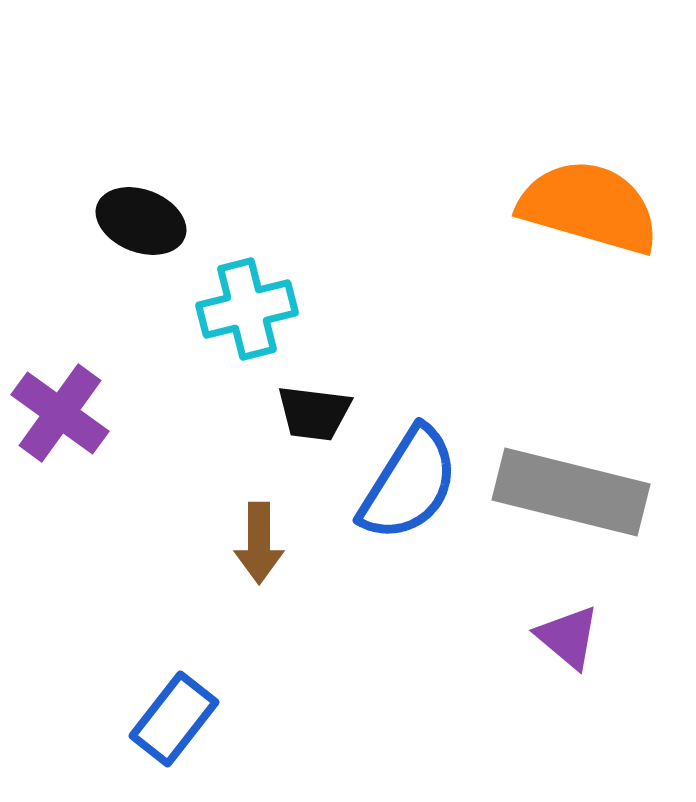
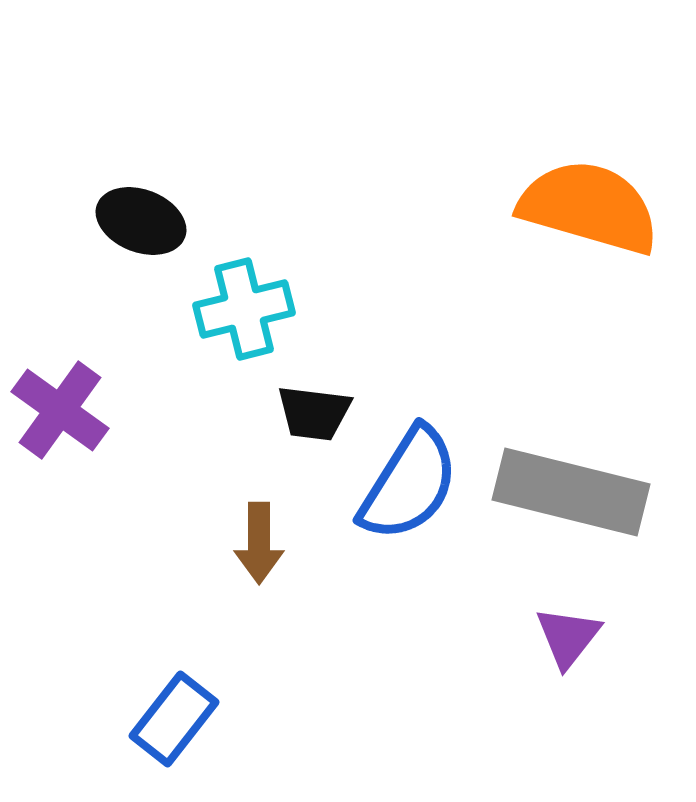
cyan cross: moved 3 px left
purple cross: moved 3 px up
purple triangle: rotated 28 degrees clockwise
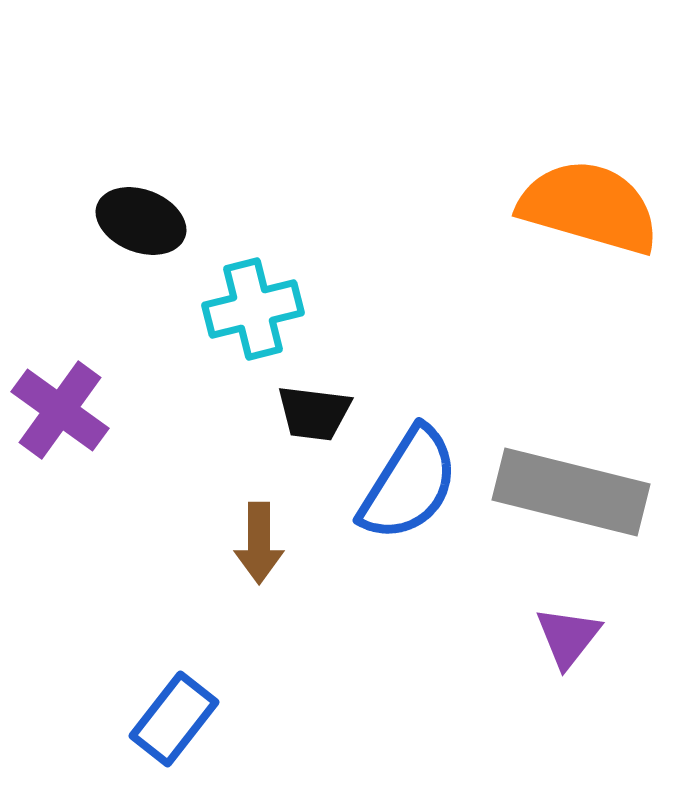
cyan cross: moved 9 px right
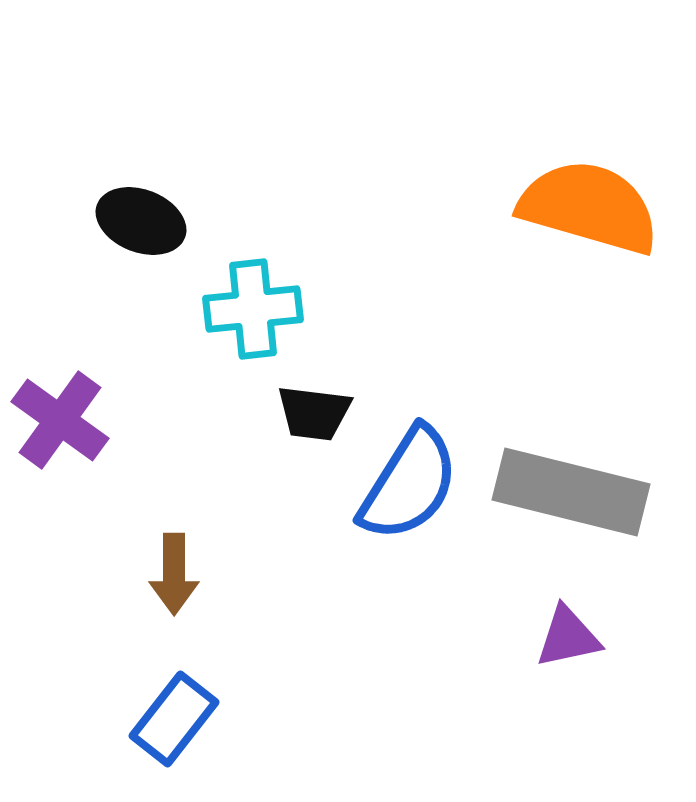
cyan cross: rotated 8 degrees clockwise
purple cross: moved 10 px down
brown arrow: moved 85 px left, 31 px down
purple triangle: rotated 40 degrees clockwise
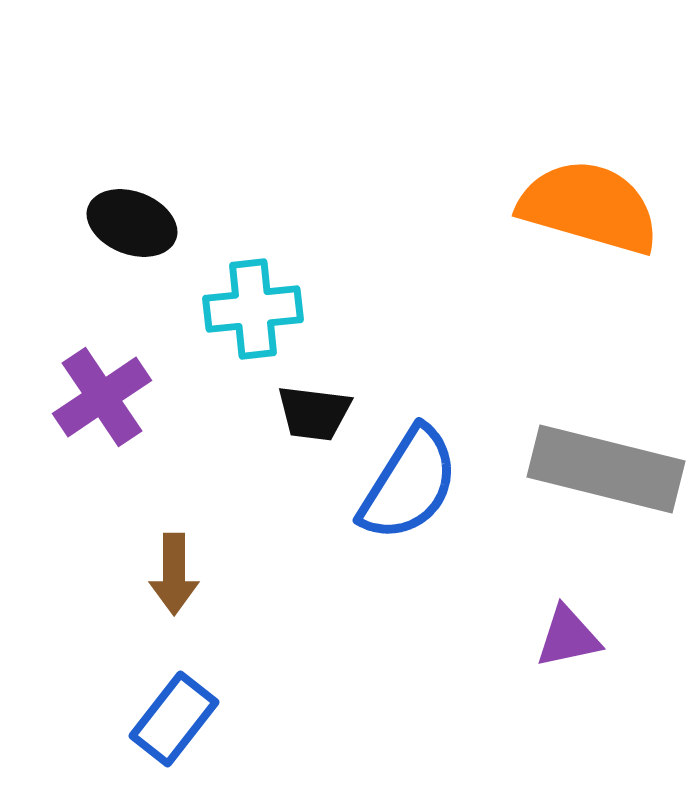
black ellipse: moved 9 px left, 2 px down
purple cross: moved 42 px right, 23 px up; rotated 20 degrees clockwise
gray rectangle: moved 35 px right, 23 px up
